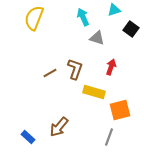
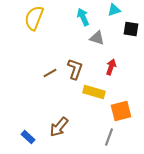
black square: rotated 28 degrees counterclockwise
orange square: moved 1 px right, 1 px down
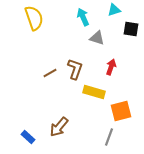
yellow semicircle: rotated 140 degrees clockwise
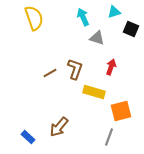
cyan triangle: moved 2 px down
black square: rotated 14 degrees clockwise
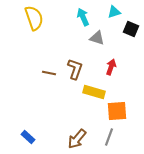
brown line: moved 1 px left; rotated 40 degrees clockwise
orange square: moved 4 px left; rotated 10 degrees clockwise
brown arrow: moved 18 px right, 12 px down
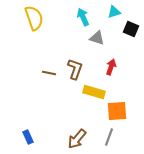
blue rectangle: rotated 24 degrees clockwise
